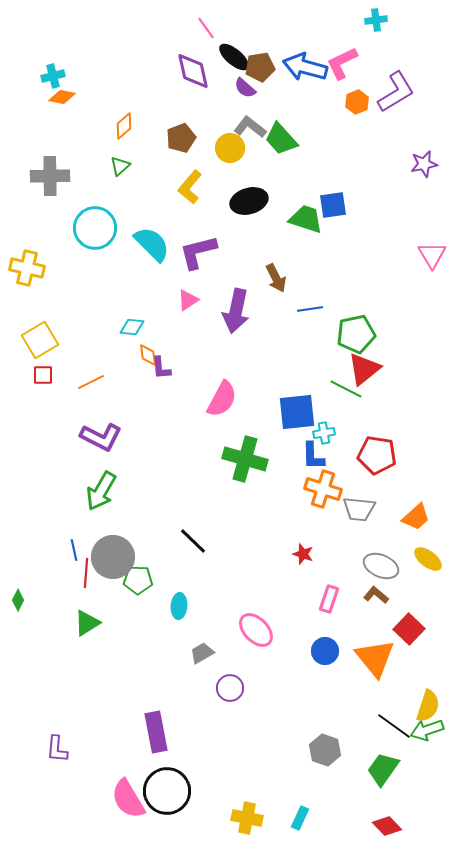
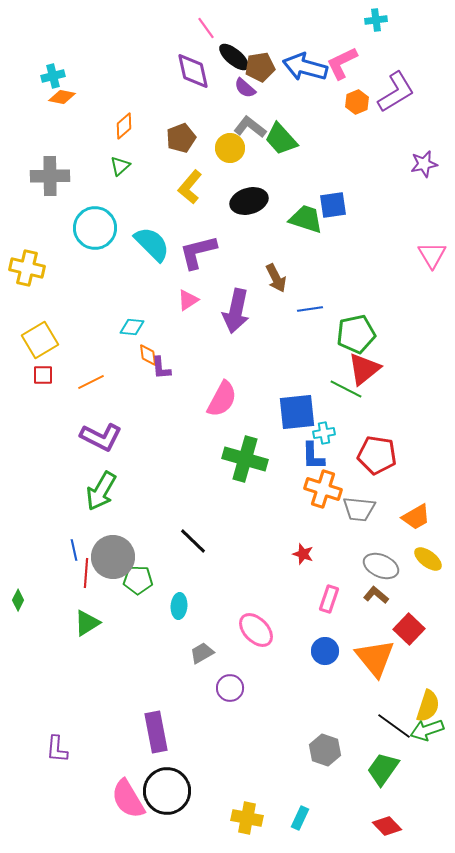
orange trapezoid at (416, 517): rotated 12 degrees clockwise
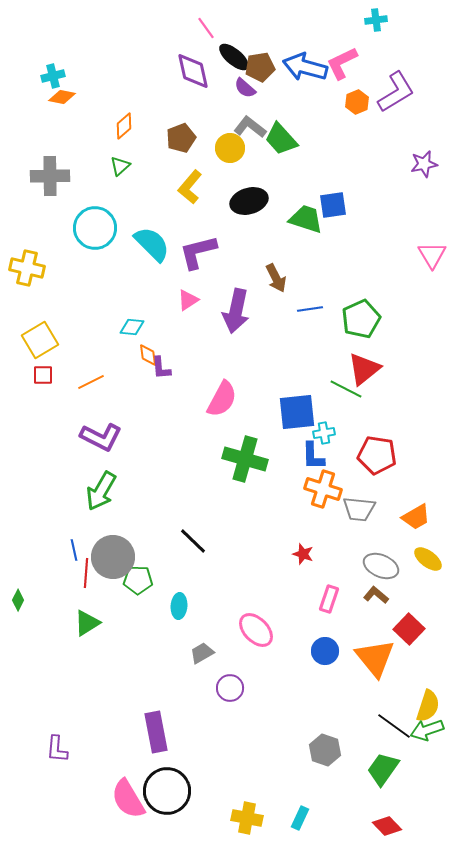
green pentagon at (356, 334): moved 5 px right, 15 px up; rotated 12 degrees counterclockwise
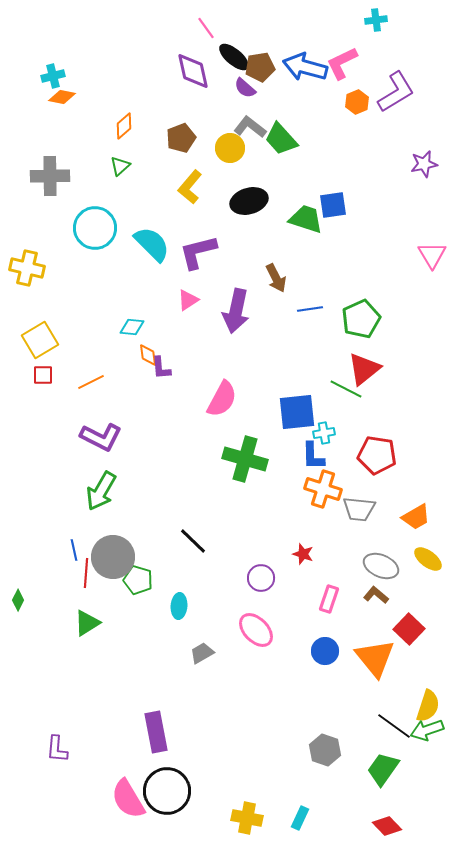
green pentagon at (138, 580): rotated 16 degrees clockwise
purple circle at (230, 688): moved 31 px right, 110 px up
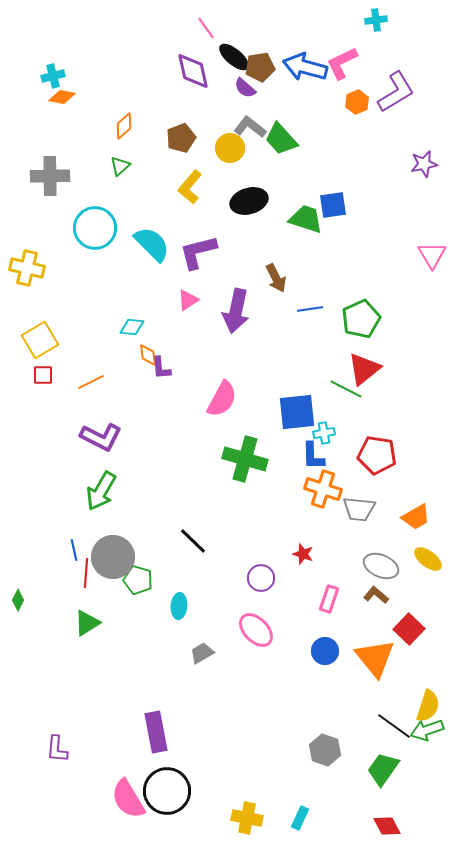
red diamond at (387, 826): rotated 16 degrees clockwise
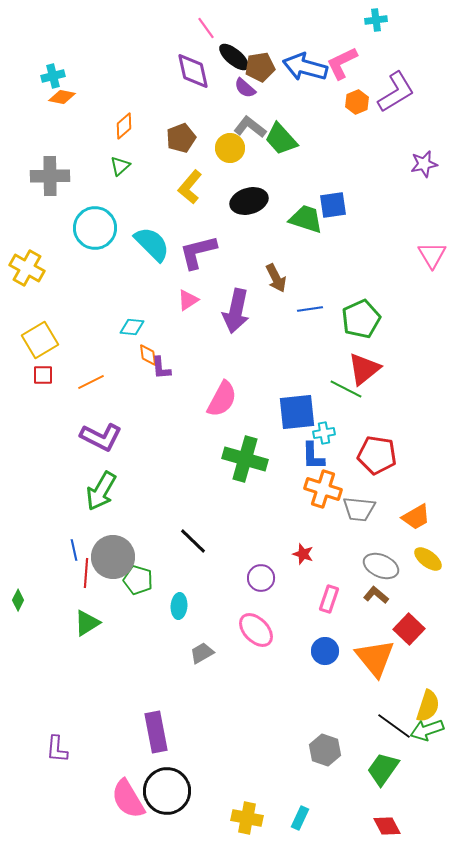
yellow cross at (27, 268): rotated 16 degrees clockwise
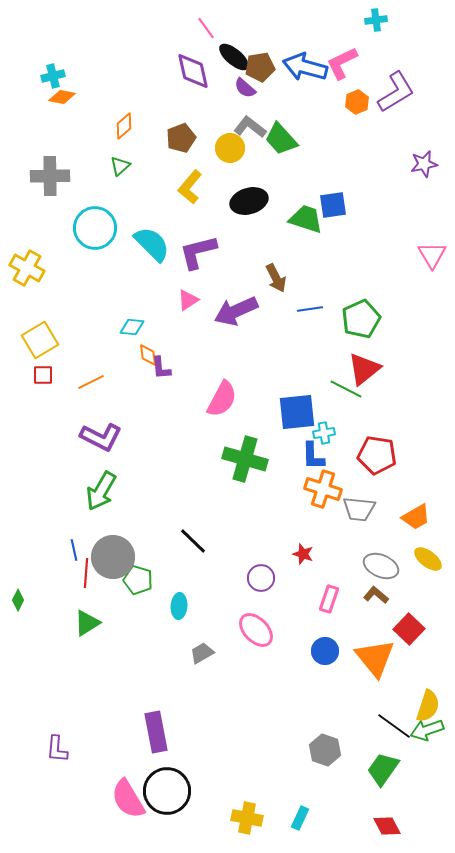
purple arrow at (236, 311): rotated 54 degrees clockwise
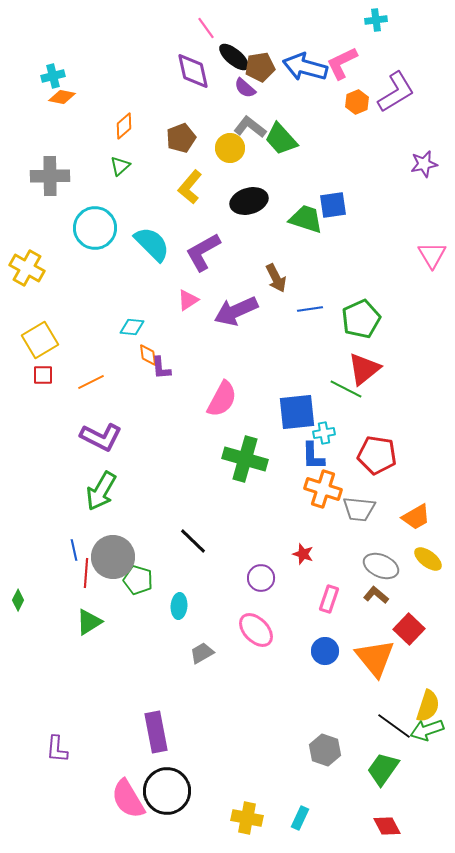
purple L-shape at (198, 252): moved 5 px right; rotated 15 degrees counterclockwise
green triangle at (87, 623): moved 2 px right, 1 px up
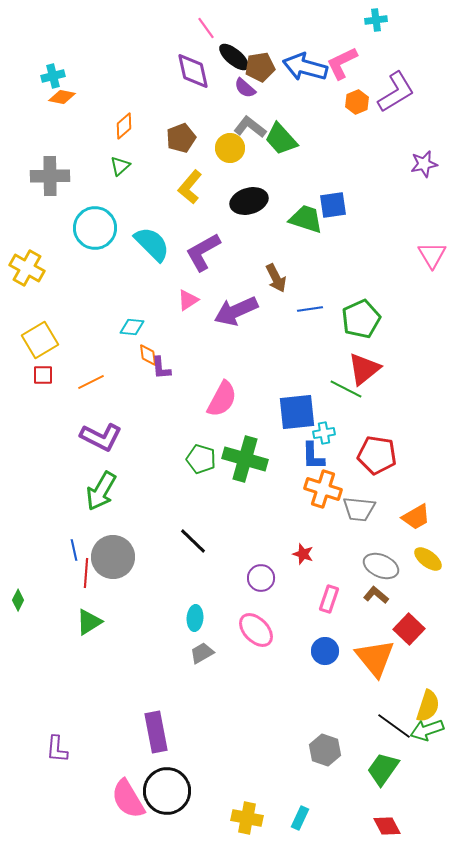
green pentagon at (138, 580): moved 63 px right, 121 px up
cyan ellipse at (179, 606): moved 16 px right, 12 px down
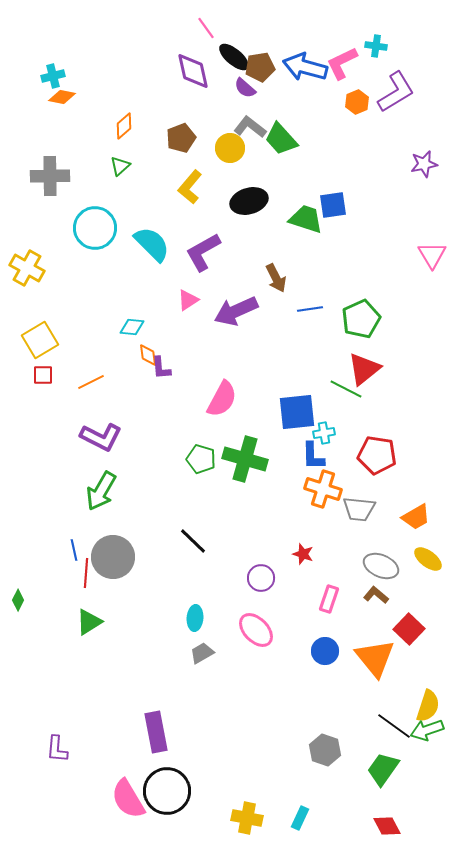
cyan cross at (376, 20): moved 26 px down; rotated 15 degrees clockwise
